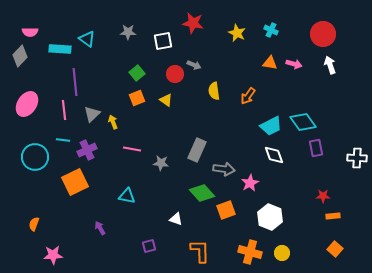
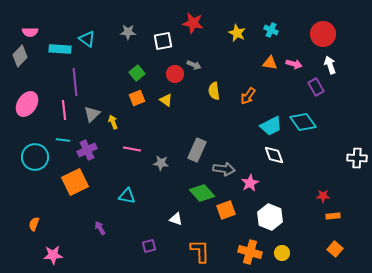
purple rectangle at (316, 148): moved 61 px up; rotated 18 degrees counterclockwise
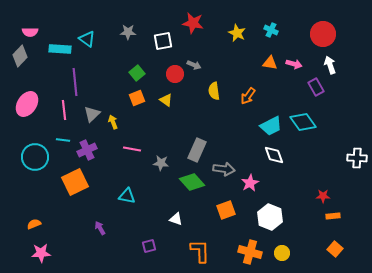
green diamond at (202, 193): moved 10 px left, 11 px up
orange semicircle at (34, 224): rotated 48 degrees clockwise
pink star at (53, 255): moved 12 px left, 2 px up
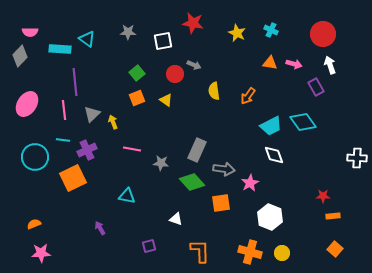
orange square at (75, 182): moved 2 px left, 4 px up
orange square at (226, 210): moved 5 px left, 7 px up; rotated 12 degrees clockwise
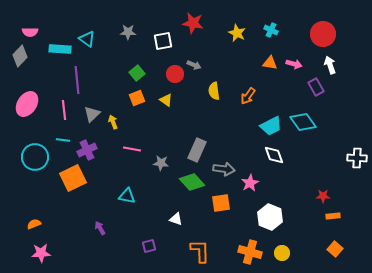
purple line at (75, 82): moved 2 px right, 2 px up
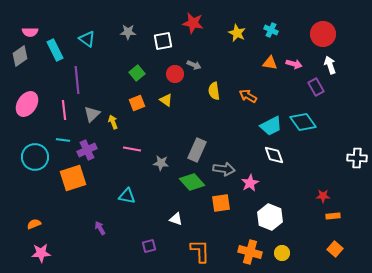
cyan rectangle at (60, 49): moved 5 px left, 1 px down; rotated 60 degrees clockwise
gray diamond at (20, 56): rotated 10 degrees clockwise
orange arrow at (248, 96): rotated 84 degrees clockwise
orange square at (137, 98): moved 5 px down
orange square at (73, 178): rotated 8 degrees clockwise
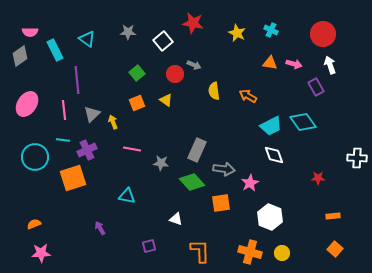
white square at (163, 41): rotated 30 degrees counterclockwise
red star at (323, 196): moved 5 px left, 18 px up
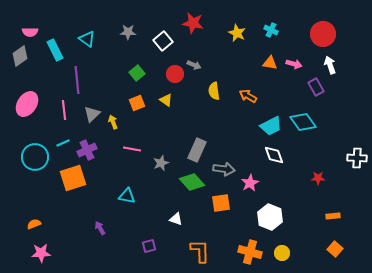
cyan line at (63, 140): moved 3 px down; rotated 32 degrees counterclockwise
gray star at (161, 163): rotated 28 degrees counterclockwise
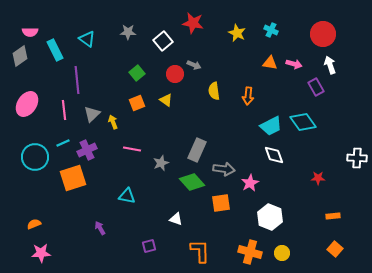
orange arrow at (248, 96): rotated 114 degrees counterclockwise
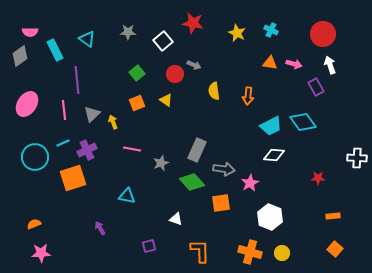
white diamond at (274, 155): rotated 65 degrees counterclockwise
